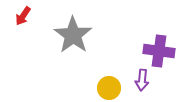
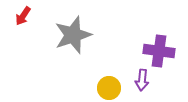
gray star: rotated 18 degrees clockwise
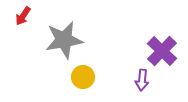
gray star: moved 9 px left, 5 px down; rotated 9 degrees clockwise
purple cross: moved 3 px right; rotated 36 degrees clockwise
yellow circle: moved 26 px left, 11 px up
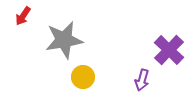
purple cross: moved 7 px right, 1 px up
purple arrow: rotated 10 degrees clockwise
